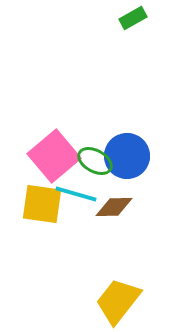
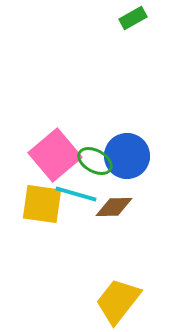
pink square: moved 1 px right, 1 px up
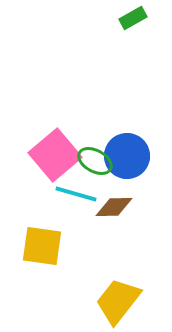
yellow square: moved 42 px down
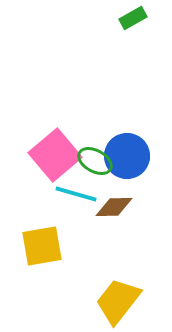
yellow square: rotated 18 degrees counterclockwise
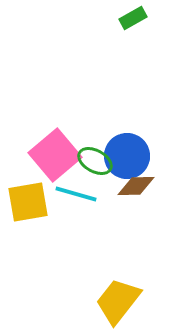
brown diamond: moved 22 px right, 21 px up
yellow square: moved 14 px left, 44 px up
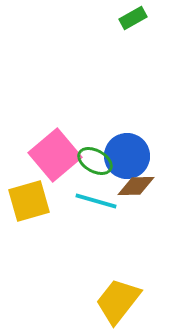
cyan line: moved 20 px right, 7 px down
yellow square: moved 1 px right, 1 px up; rotated 6 degrees counterclockwise
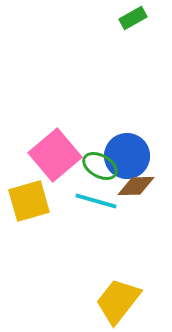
green ellipse: moved 5 px right, 5 px down
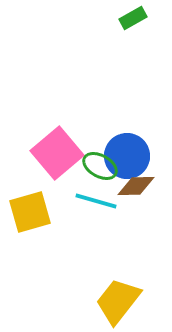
pink square: moved 2 px right, 2 px up
yellow square: moved 1 px right, 11 px down
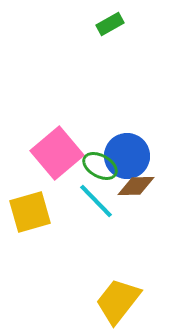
green rectangle: moved 23 px left, 6 px down
cyan line: rotated 30 degrees clockwise
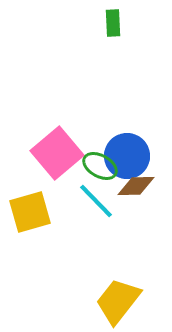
green rectangle: moved 3 px right, 1 px up; rotated 64 degrees counterclockwise
